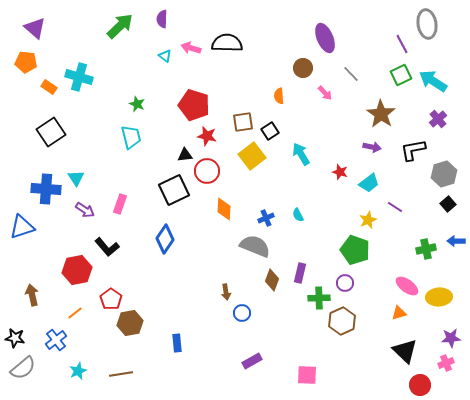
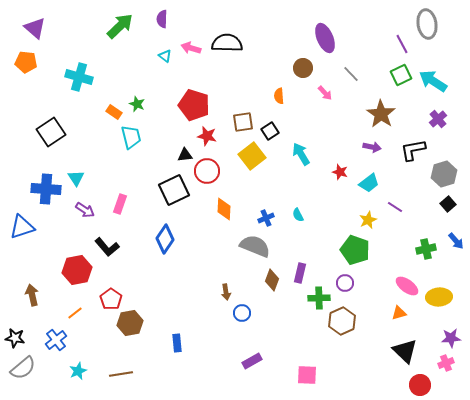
orange rectangle at (49, 87): moved 65 px right, 25 px down
blue arrow at (456, 241): rotated 132 degrees counterclockwise
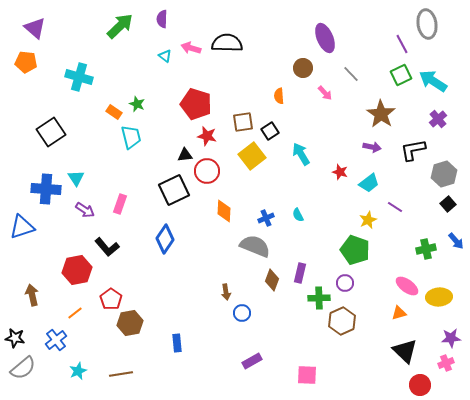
red pentagon at (194, 105): moved 2 px right, 1 px up
orange diamond at (224, 209): moved 2 px down
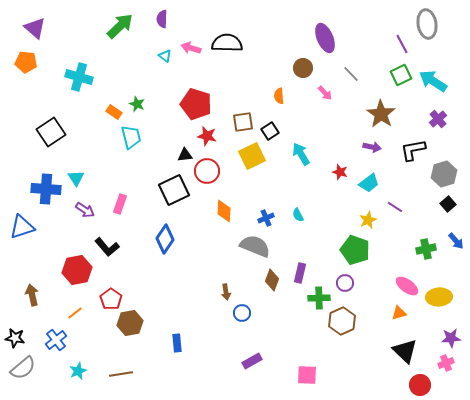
yellow square at (252, 156): rotated 12 degrees clockwise
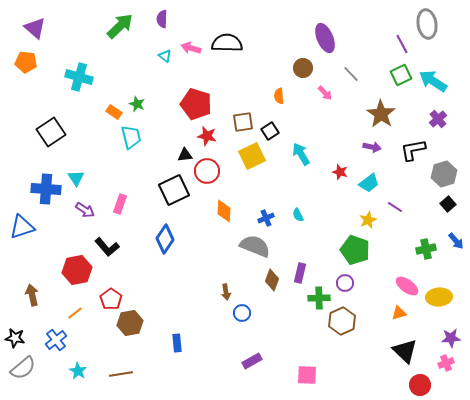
cyan star at (78, 371): rotated 18 degrees counterclockwise
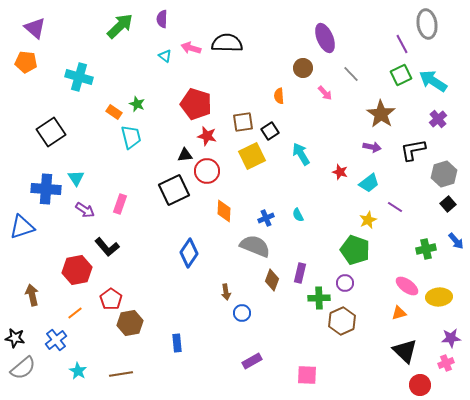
blue diamond at (165, 239): moved 24 px right, 14 px down
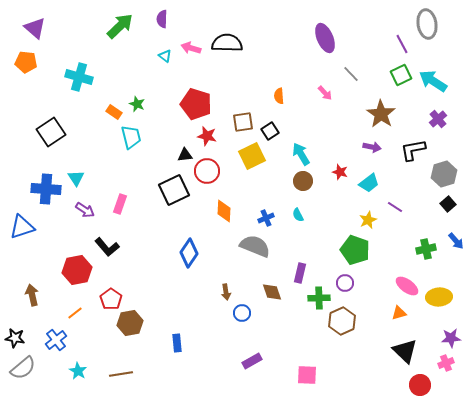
brown circle at (303, 68): moved 113 px down
brown diamond at (272, 280): moved 12 px down; rotated 40 degrees counterclockwise
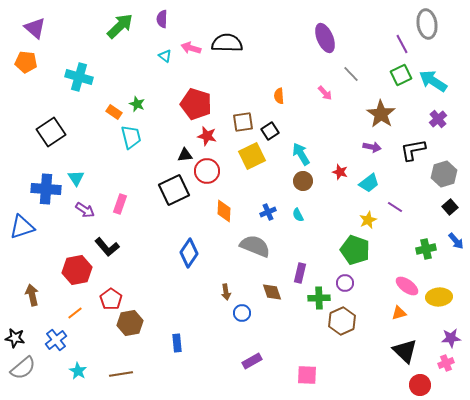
black square at (448, 204): moved 2 px right, 3 px down
blue cross at (266, 218): moved 2 px right, 6 px up
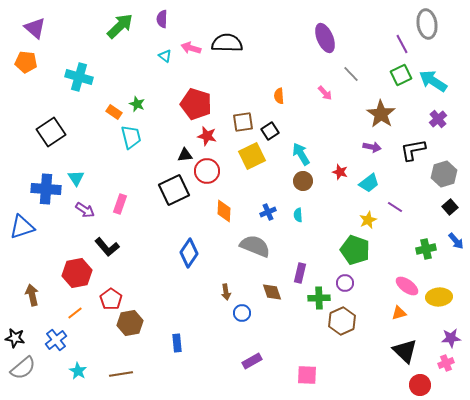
cyan semicircle at (298, 215): rotated 24 degrees clockwise
red hexagon at (77, 270): moved 3 px down
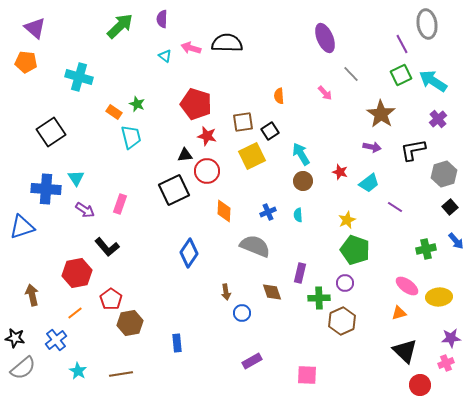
yellow star at (368, 220): moved 21 px left
